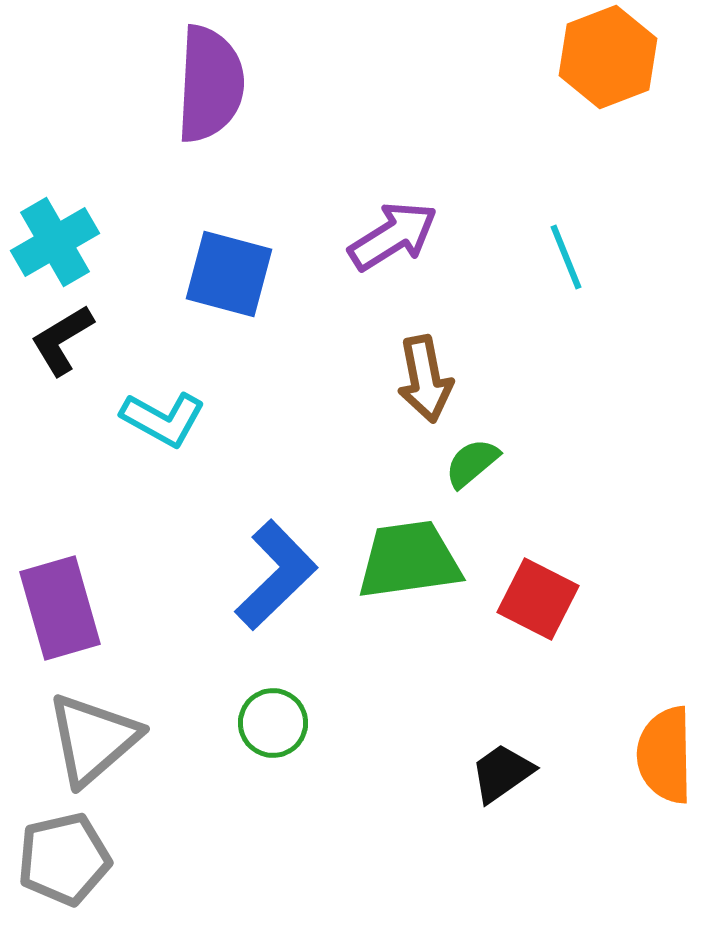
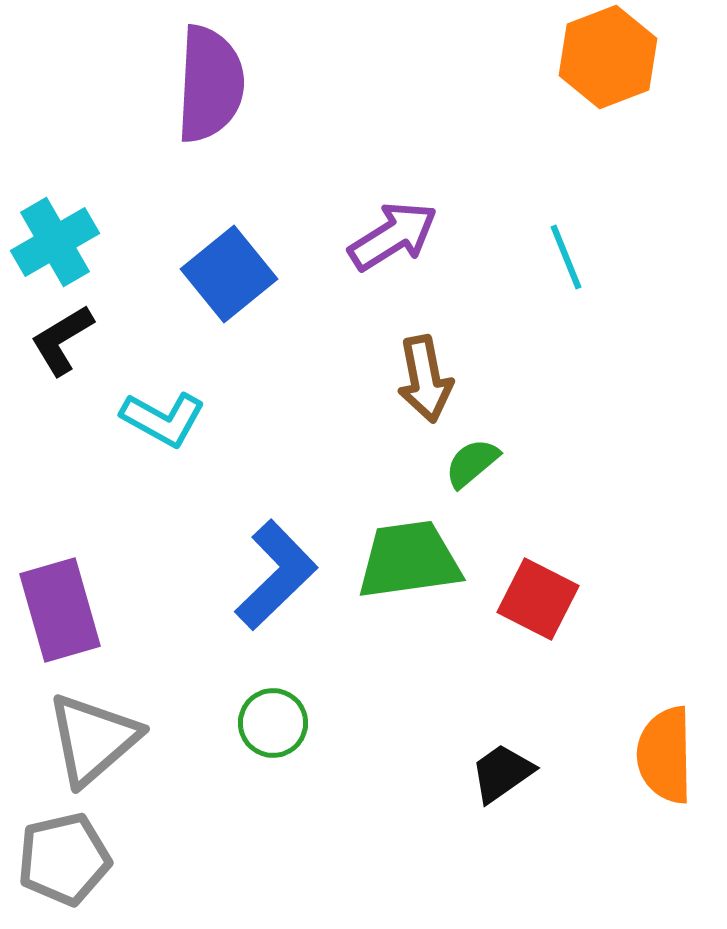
blue square: rotated 36 degrees clockwise
purple rectangle: moved 2 px down
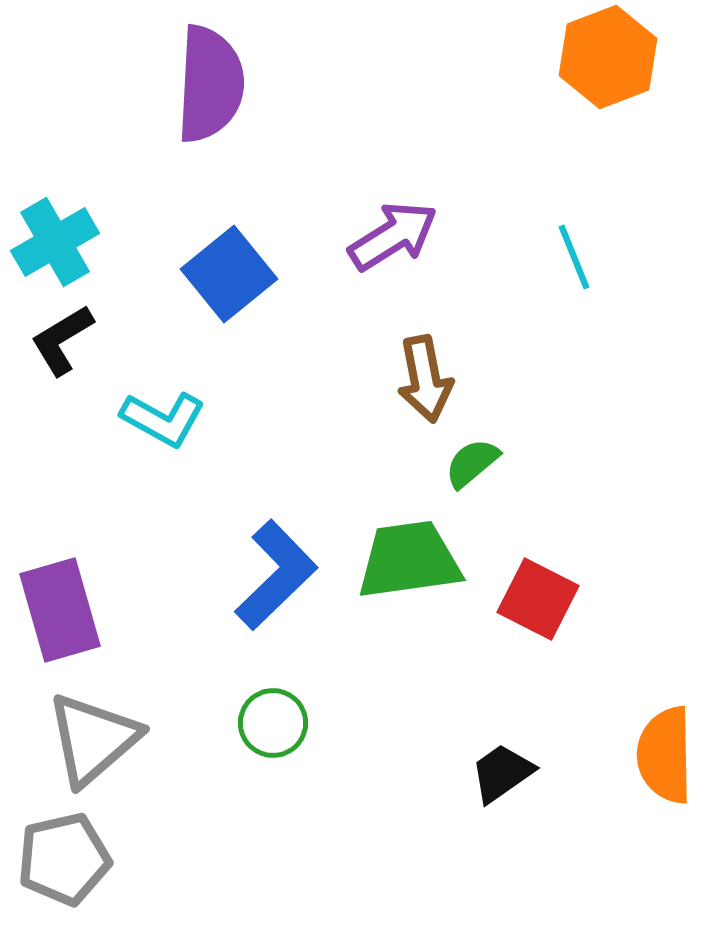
cyan line: moved 8 px right
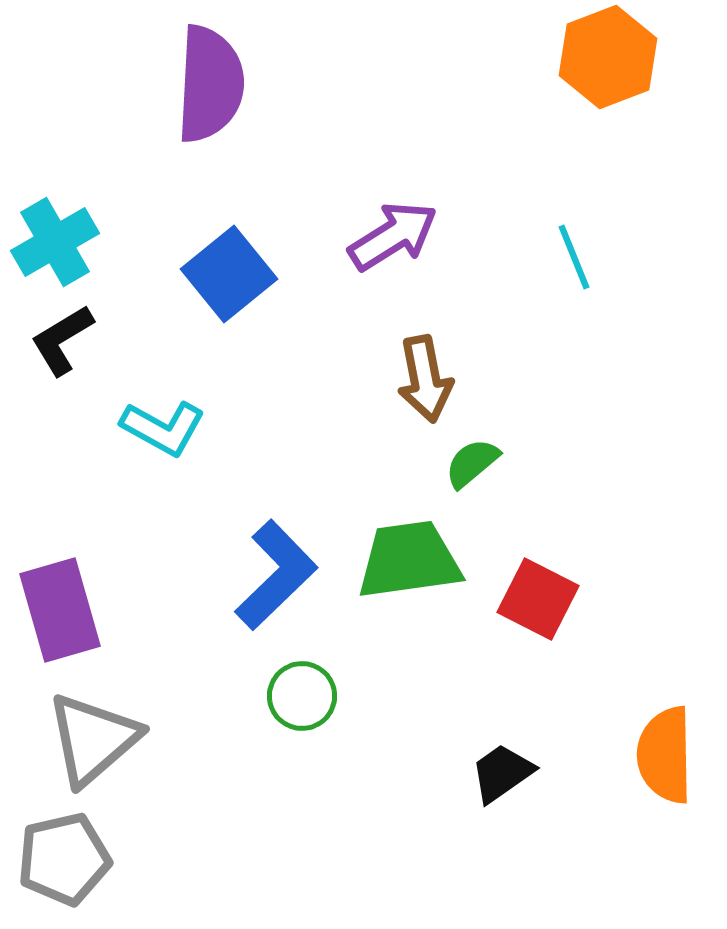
cyan L-shape: moved 9 px down
green circle: moved 29 px right, 27 px up
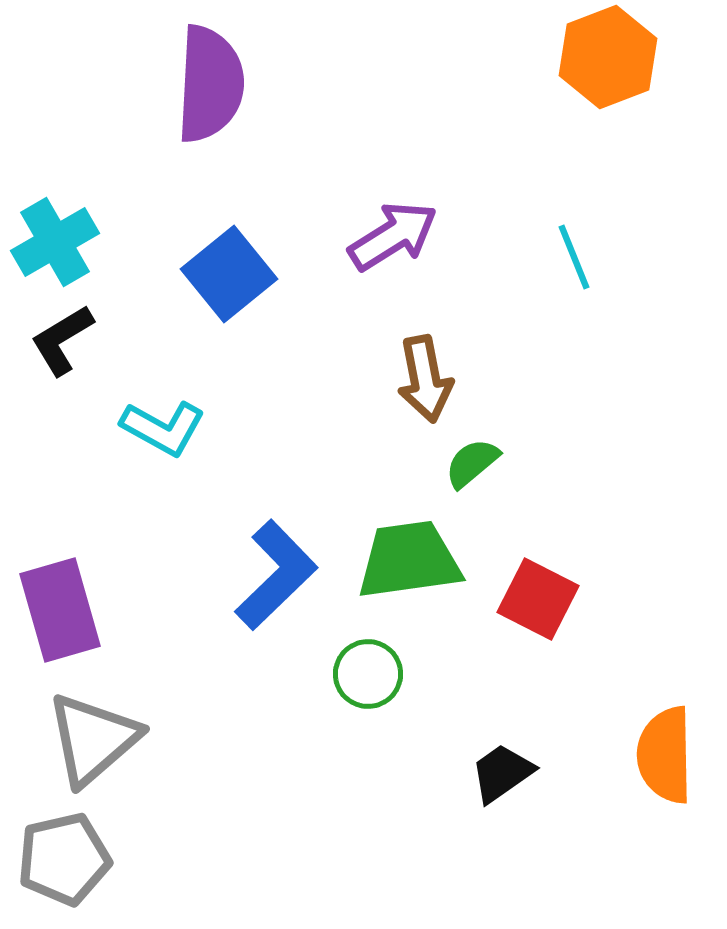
green circle: moved 66 px right, 22 px up
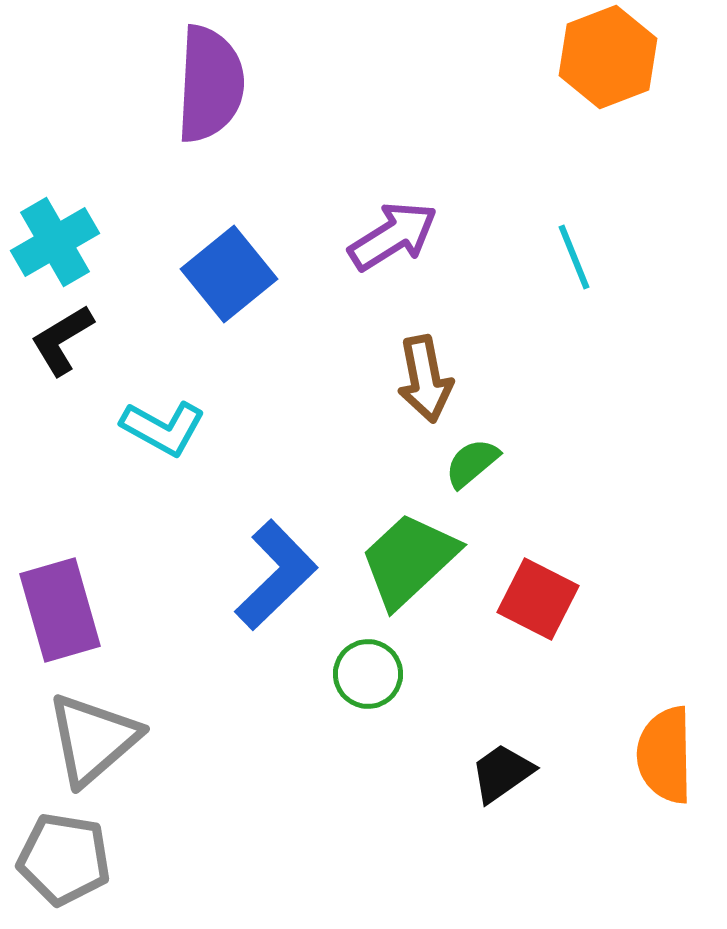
green trapezoid: rotated 35 degrees counterclockwise
gray pentagon: rotated 22 degrees clockwise
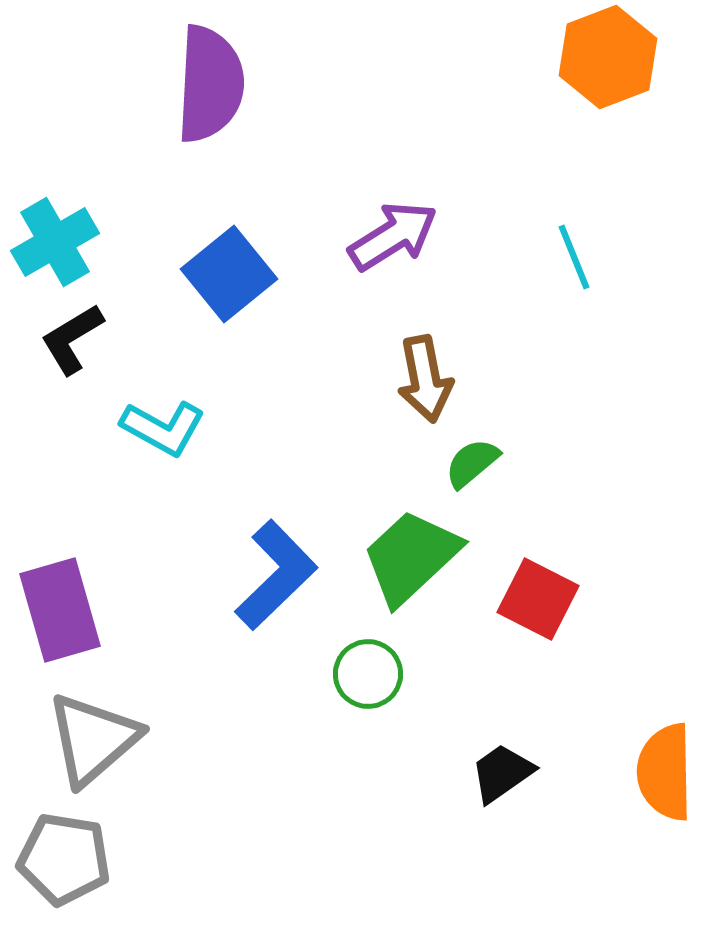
black L-shape: moved 10 px right, 1 px up
green trapezoid: moved 2 px right, 3 px up
orange semicircle: moved 17 px down
